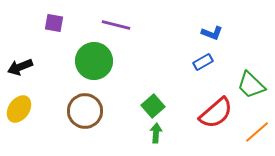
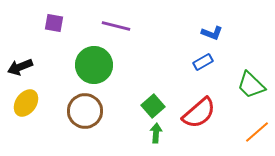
purple line: moved 1 px down
green circle: moved 4 px down
yellow ellipse: moved 7 px right, 6 px up
red semicircle: moved 17 px left
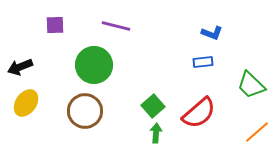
purple square: moved 1 px right, 2 px down; rotated 12 degrees counterclockwise
blue rectangle: rotated 24 degrees clockwise
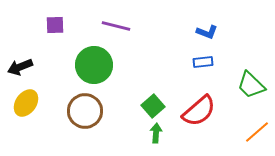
blue L-shape: moved 5 px left, 1 px up
red semicircle: moved 2 px up
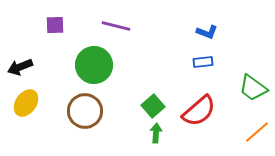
green trapezoid: moved 2 px right, 3 px down; rotated 8 degrees counterclockwise
